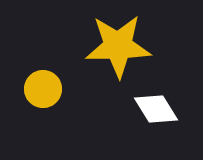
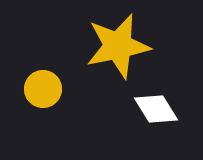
yellow star: rotated 10 degrees counterclockwise
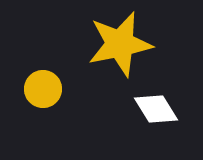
yellow star: moved 2 px right, 2 px up
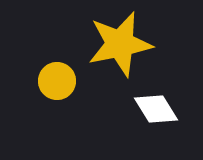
yellow circle: moved 14 px right, 8 px up
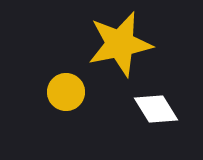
yellow circle: moved 9 px right, 11 px down
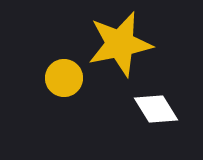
yellow circle: moved 2 px left, 14 px up
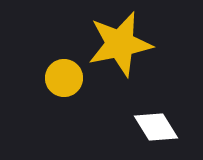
white diamond: moved 18 px down
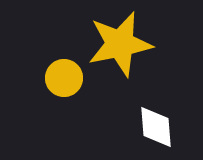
white diamond: rotated 27 degrees clockwise
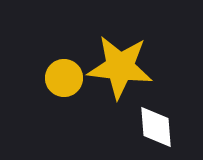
yellow star: moved 23 px down; rotated 18 degrees clockwise
